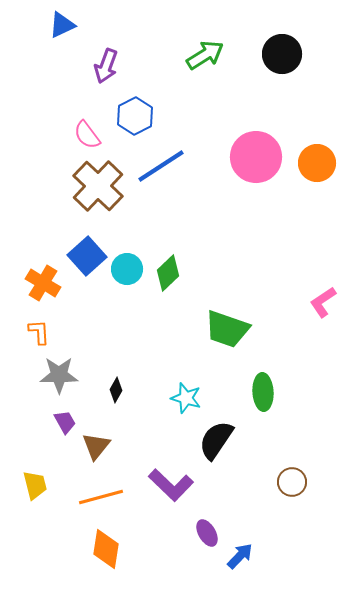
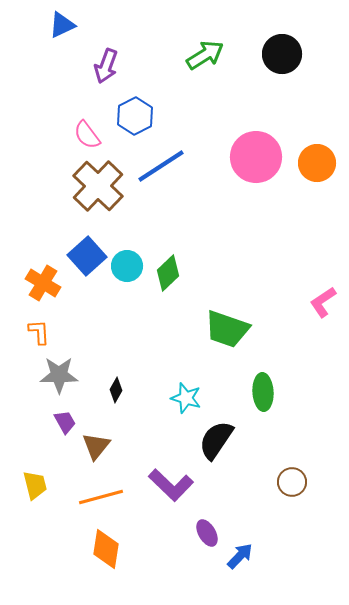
cyan circle: moved 3 px up
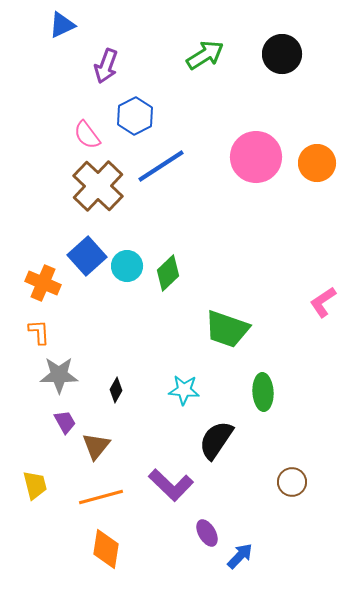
orange cross: rotated 8 degrees counterclockwise
cyan star: moved 2 px left, 8 px up; rotated 12 degrees counterclockwise
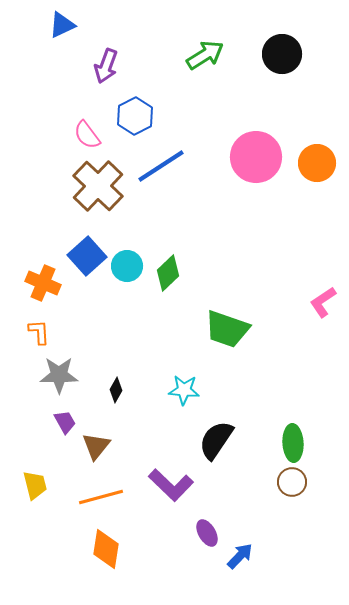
green ellipse: moved 30 px right, 51 px down
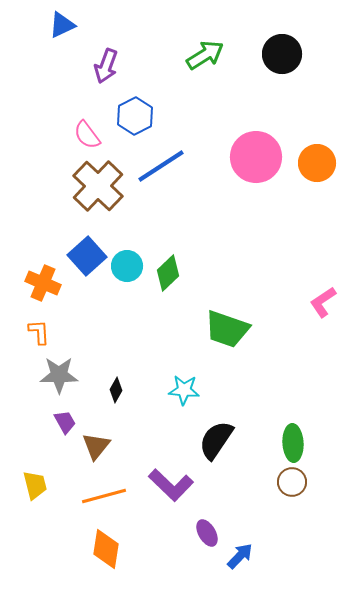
orange line: moved 3 px right, 1 px up
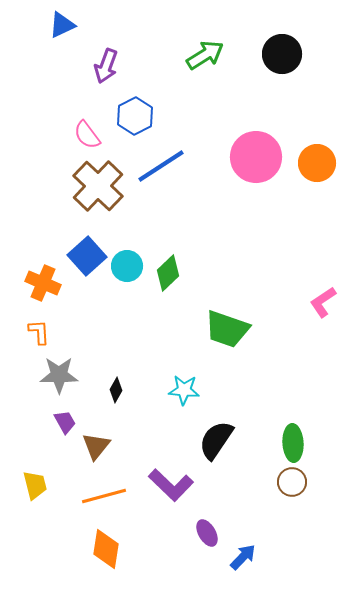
blue arrow: moved 3 px right, 1 px down
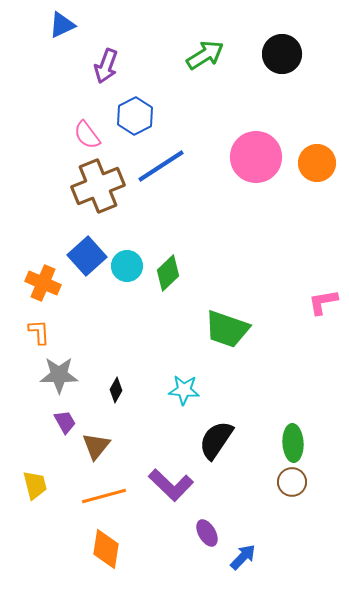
brown cross: rotated 24 degrees clockwise
pink L-shape: rotated 24 degrees clockwise
